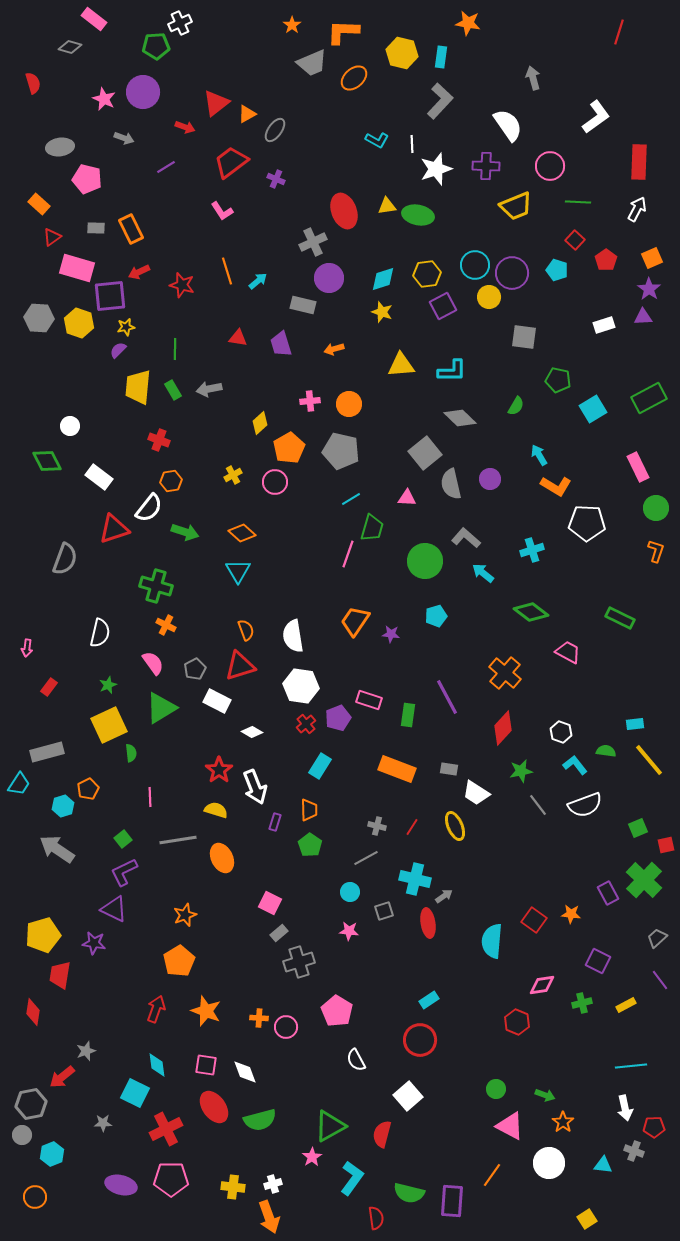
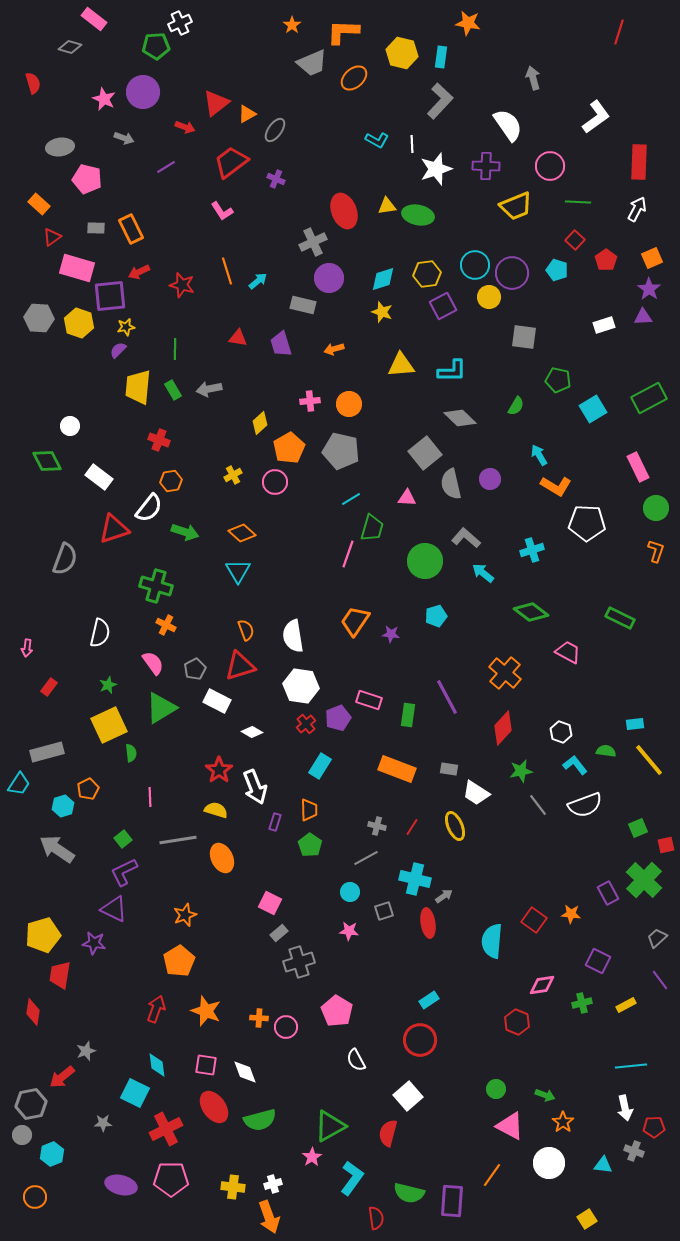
red semicircle at (382, 1134): moved 6 px right, 1 px up
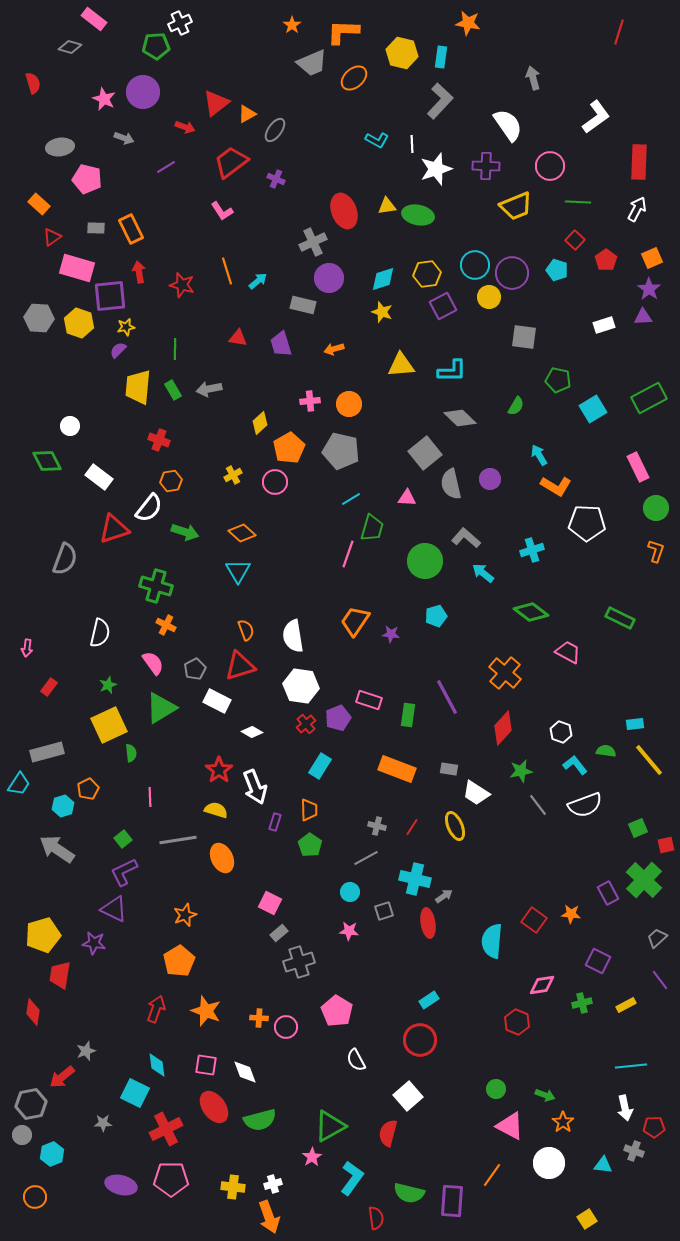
red arrow at (139, 272): rotated 105 degrees clockwise
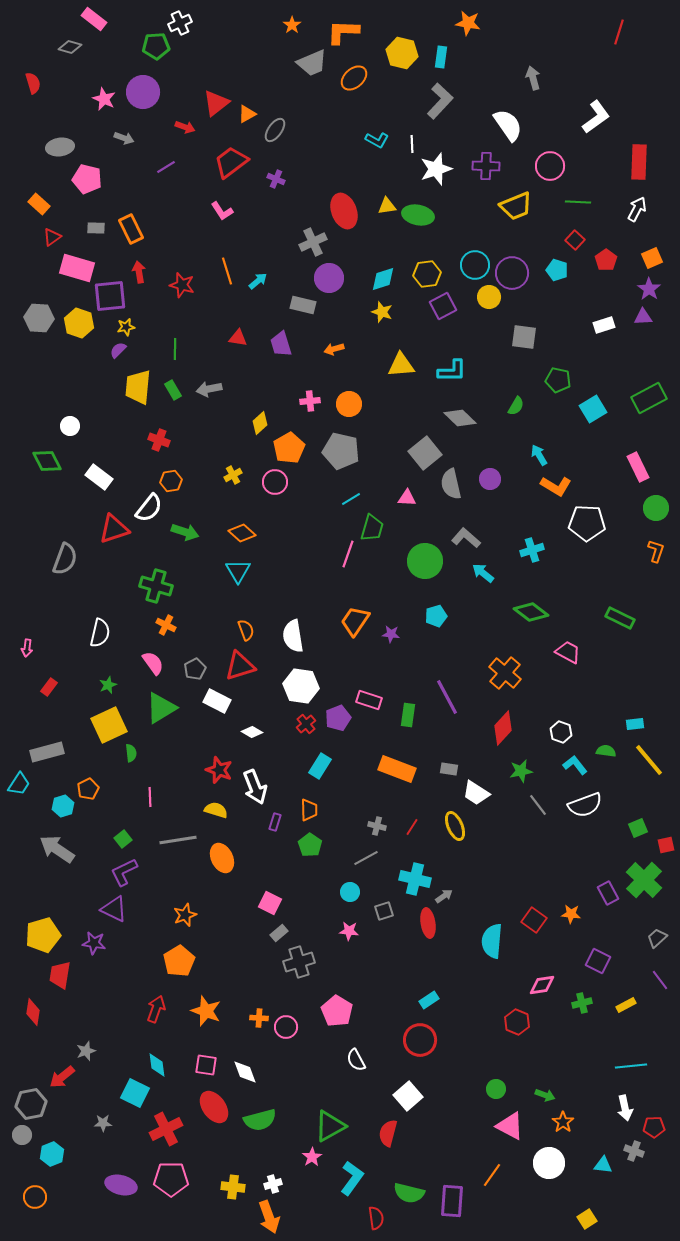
red star at (219, 770): rotated 16 degrees counterclockwise
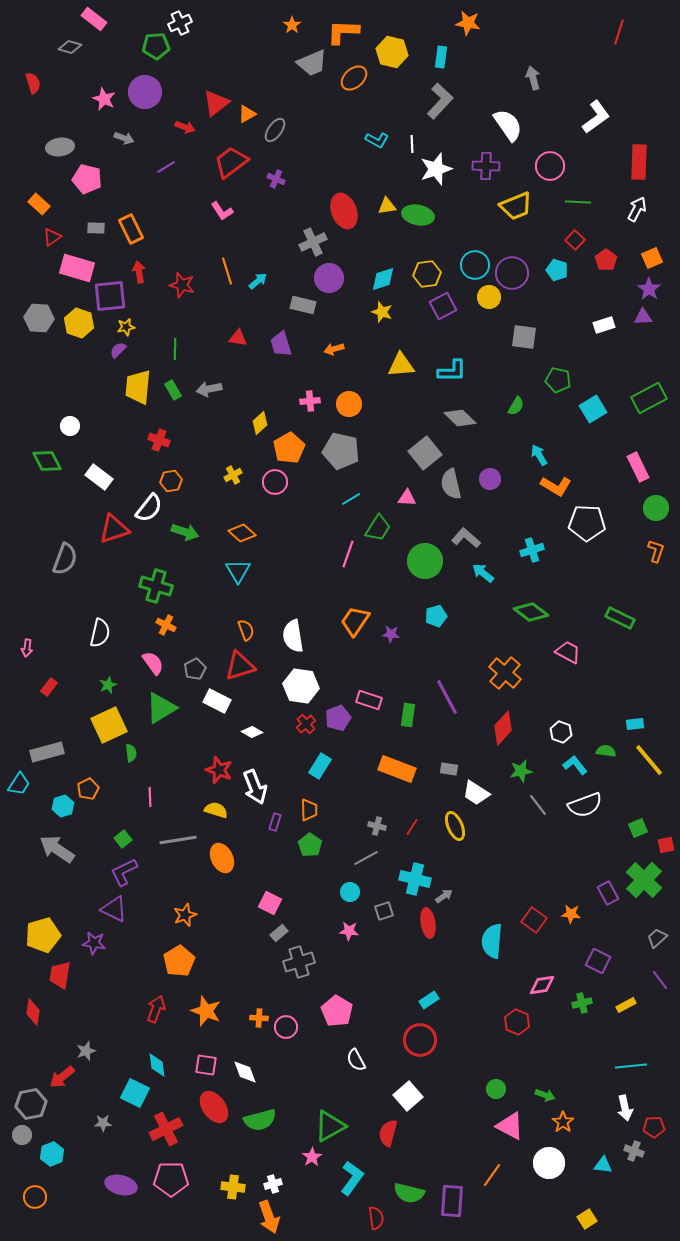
yellow hexagon at (402, 53): moved 10 px left, 1 px up
purple circle at (143, 92): moved 2 px right
green trapezoid at (372, 528): moved 6 px right; rotated 16 degrees clockwise
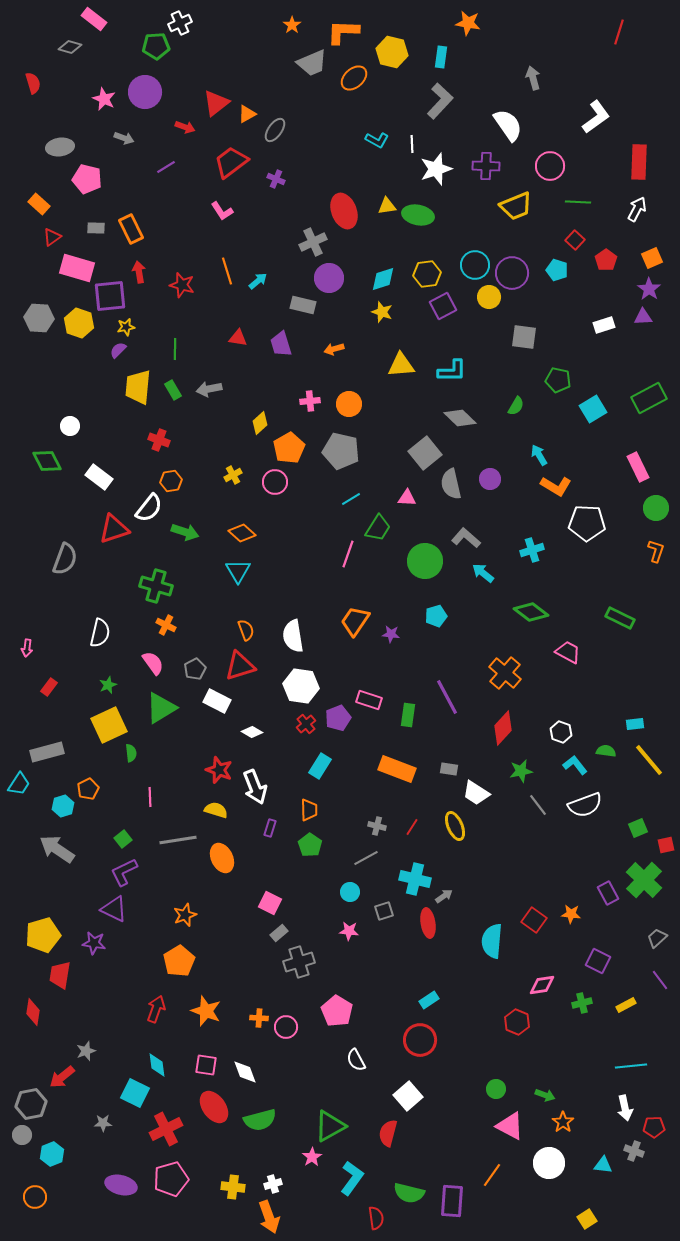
purple rectangle at (275, 822): moved 5 px left, 6 px down
pink pentagon at (171, 1179): rotated 16 degrees counterclockwise
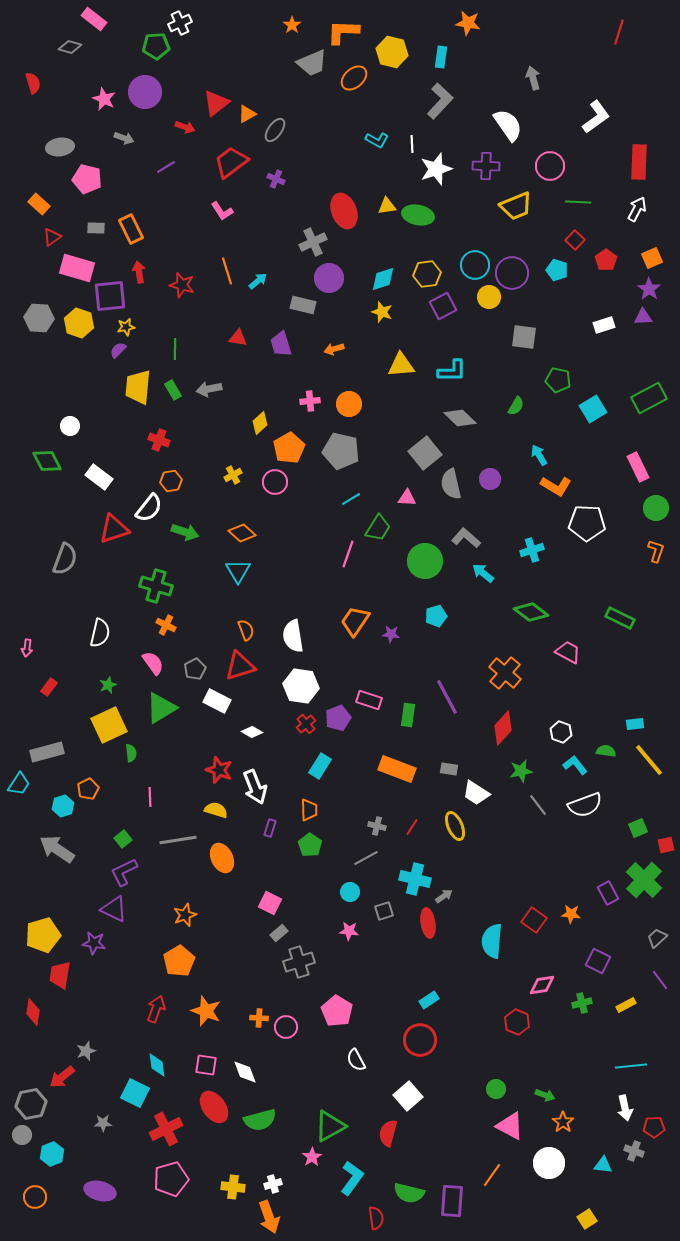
purple ellipse at (121, 1185): moved 21 px left, 6 px down
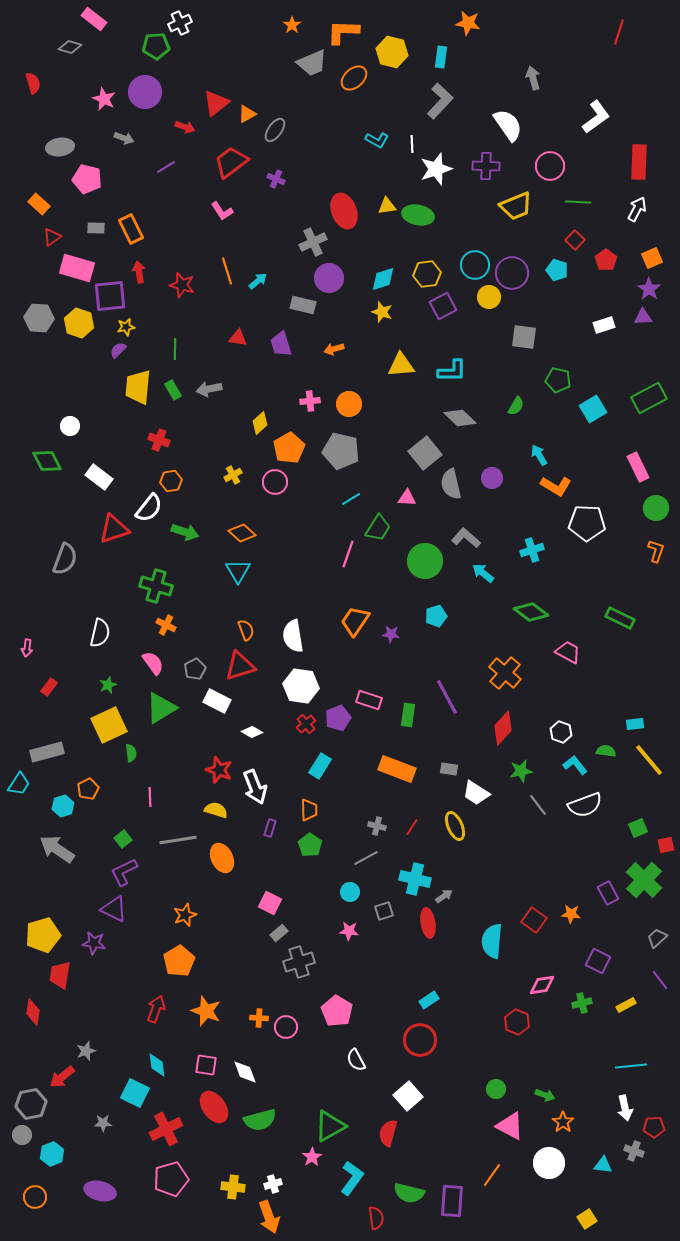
purple circle at (490, 479): moved 2 px right, 1 px up
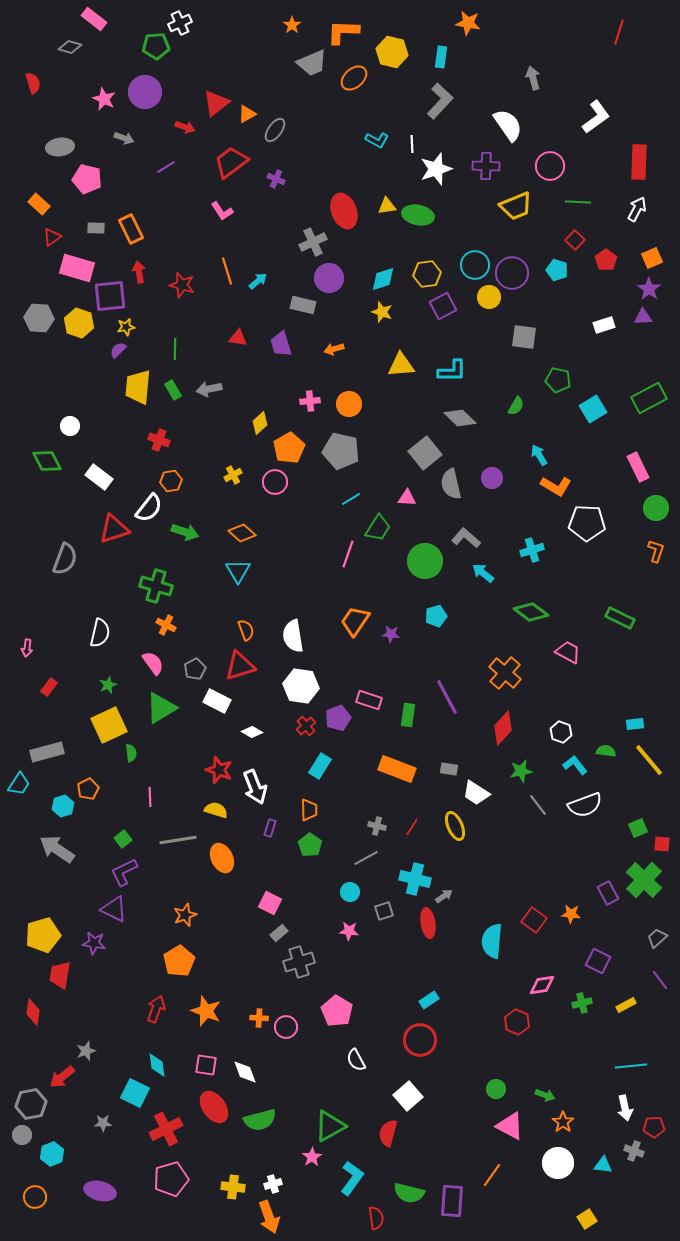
red cross at (306, 724): moved 2 px down
red square at (666, 845): moved 4 px left, 1 px up; rotated 18 degrees clockwise
white circle at (549, 1163): moved 9 px right
